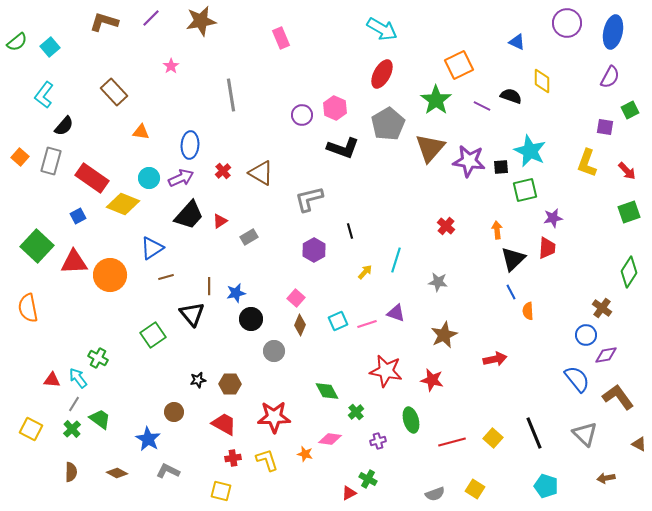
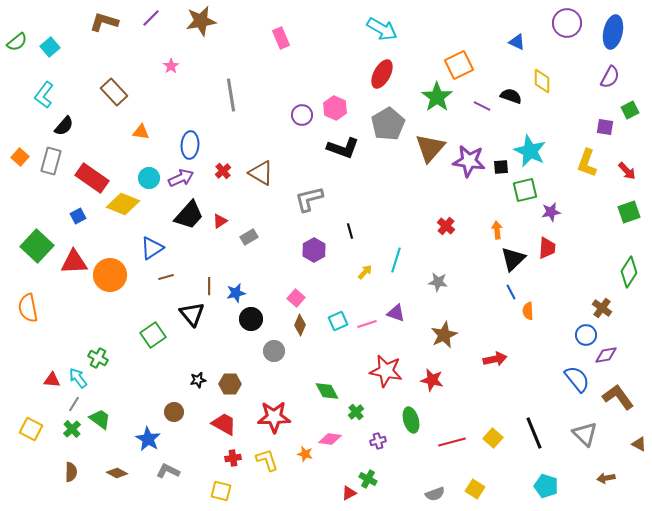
green star at (436, 100): moved 1 px right, 3 px up
purple star at (553, 218): moved 2 px left, 6 px up
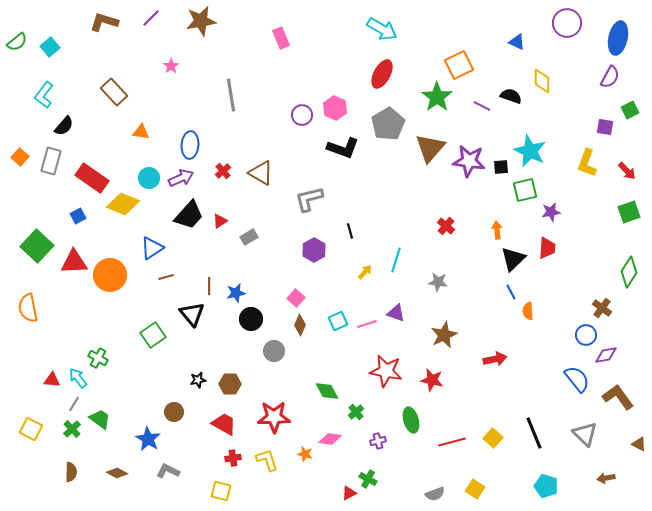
blue ellipse at (613, 32): moved 5 px right, 6 px down
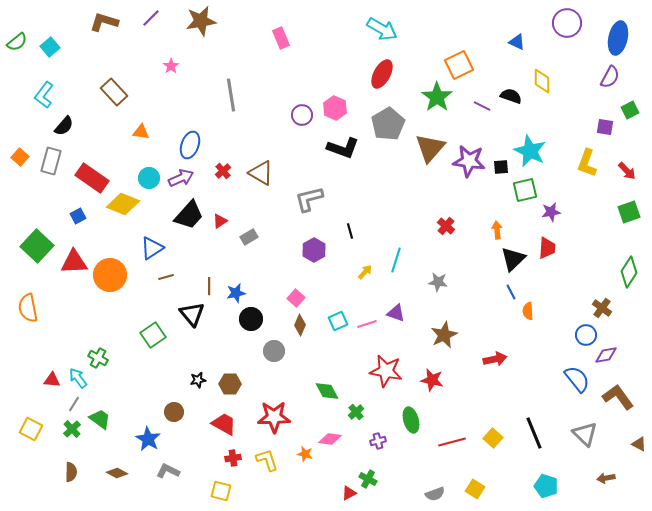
blue ellipse at (190, 145): rotated 16 degrees clockwise
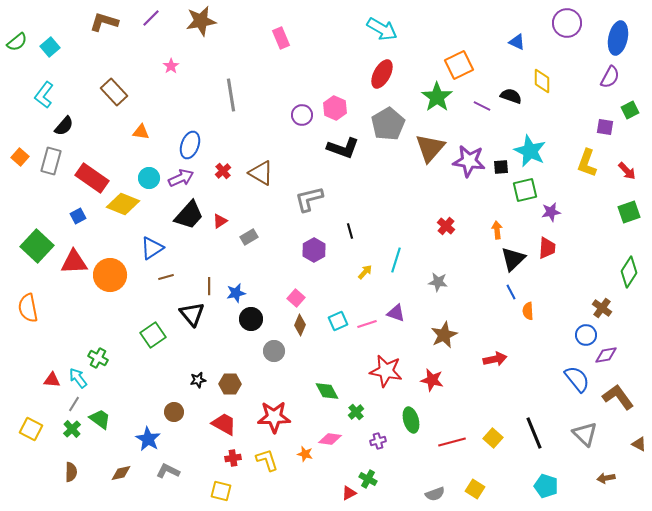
brown diamond at (117, 473): moved 4 px right; rotated 40 degrees counterclockwise
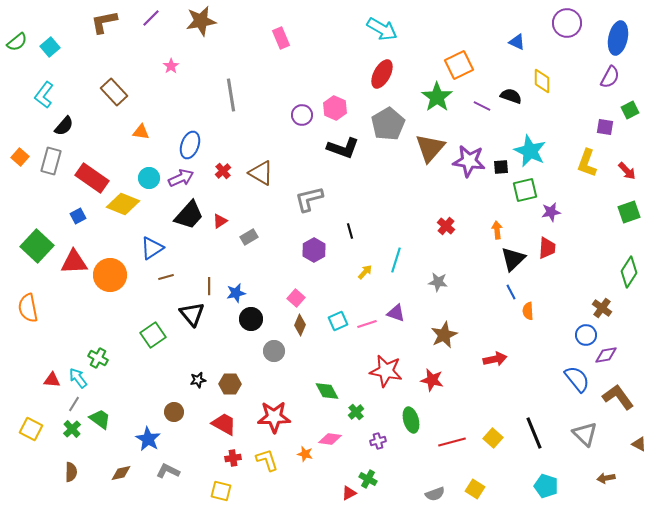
brown L-shape at (104, 22): rotated 28 degrees counterclockwise
